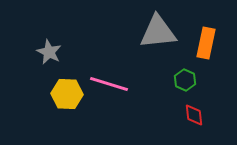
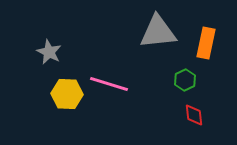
green hexagon: rotated 10 degrees clockwise
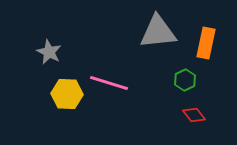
pink line: moved 1 px up
red diamond: rotated 30 degrees counterclockwise
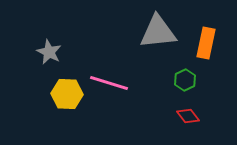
red diamond: moved 6 px left, 1 px down
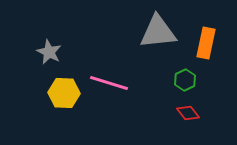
yellow hexagon: moved 3 px left, 1 px up
red diamond: moved 3 px up
